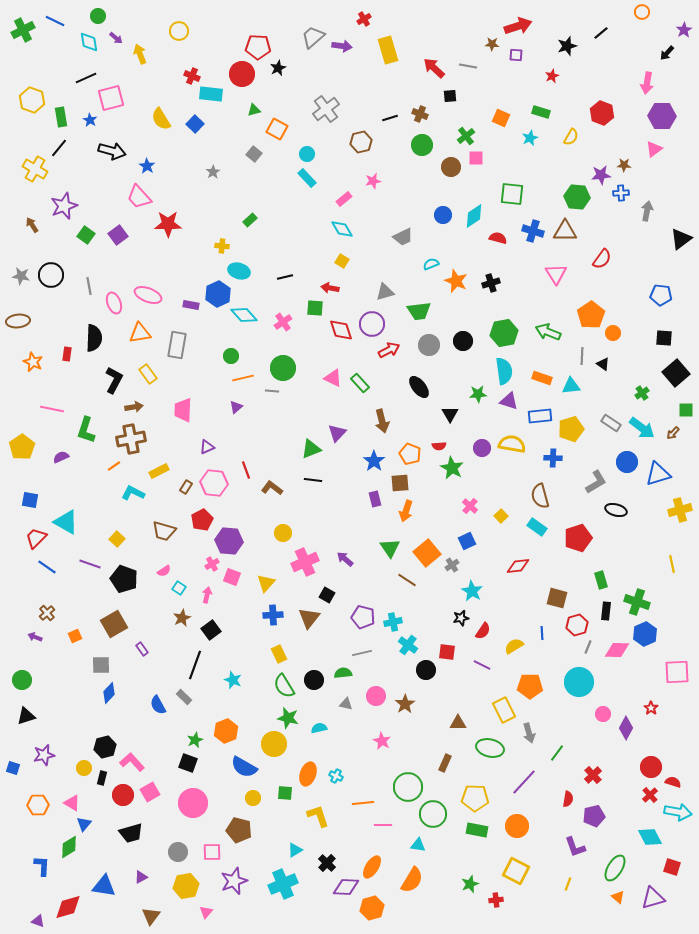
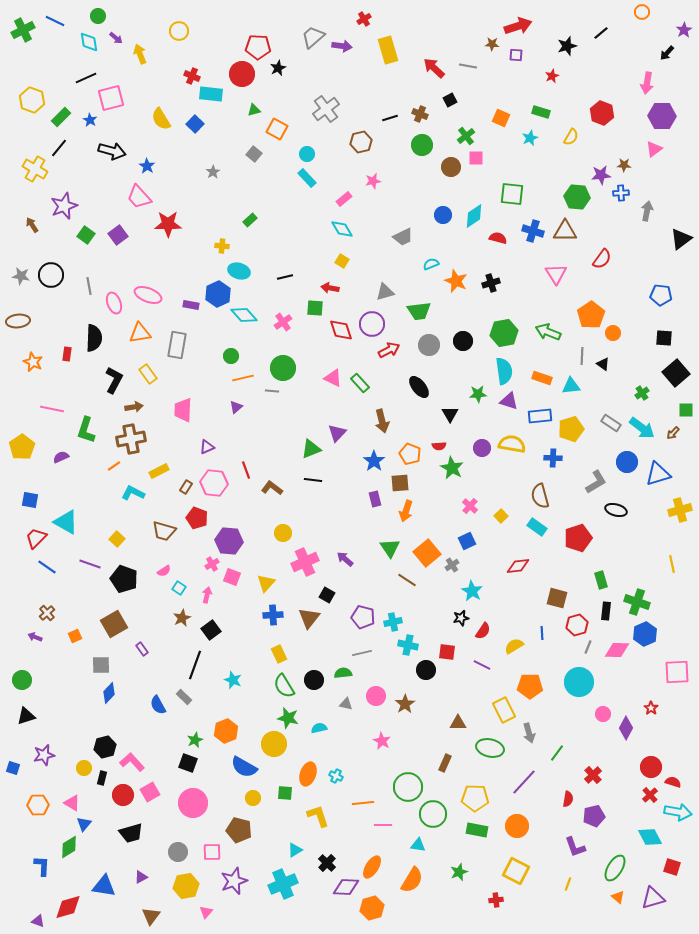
black square at (450, 96): moved 4 px down; rotated 24 degrees counterclockwise
green rectangle at (61, 117): rotated 54 degrees clockwise
red pentagon at (202, 520): moved 5 px left, 2 px up; rotated 25 degrees counterclockwise
cyan cross at (408, 645): rotated 24 degrees counterclockwise
green star at (470, 884): moved 11 px left, 12 px up
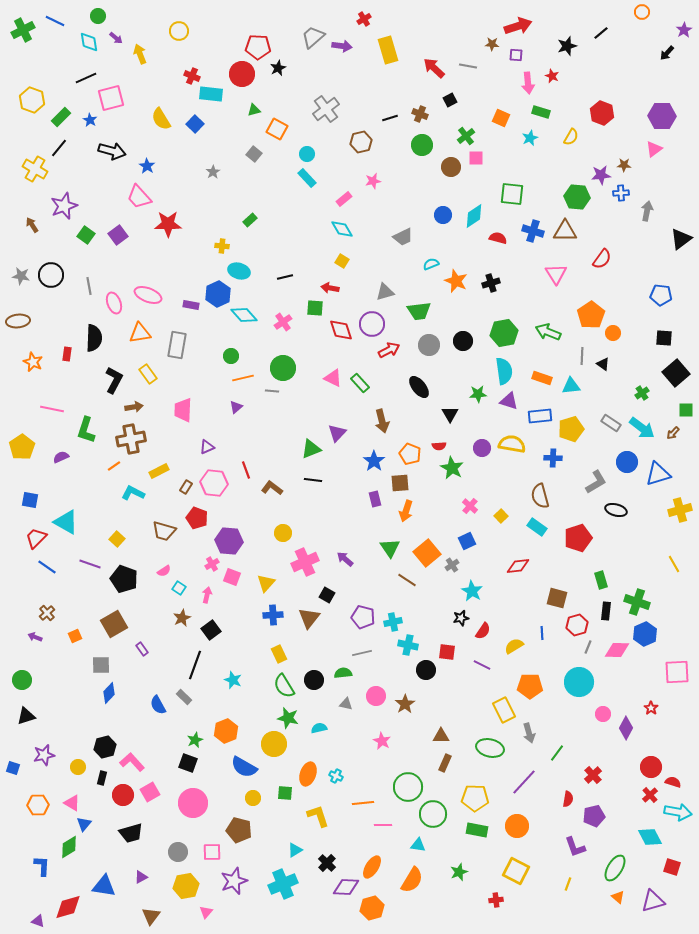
red star at (552, 76): rotated 24 degrees counterclockwise
pink arrow at (647, 83): moved 119 px left; rotated 15 degrees counterclockwise
yellow line at (672, 564): moved 2 px right; rotated 18 degrees counterclockwise
brown triangle at (458, 723): moved 17 px left, 13 px down
yellow circle at (84, 768): moved 6 px left, 1 px up
purple triangle at (653, 898): moved 3 px down
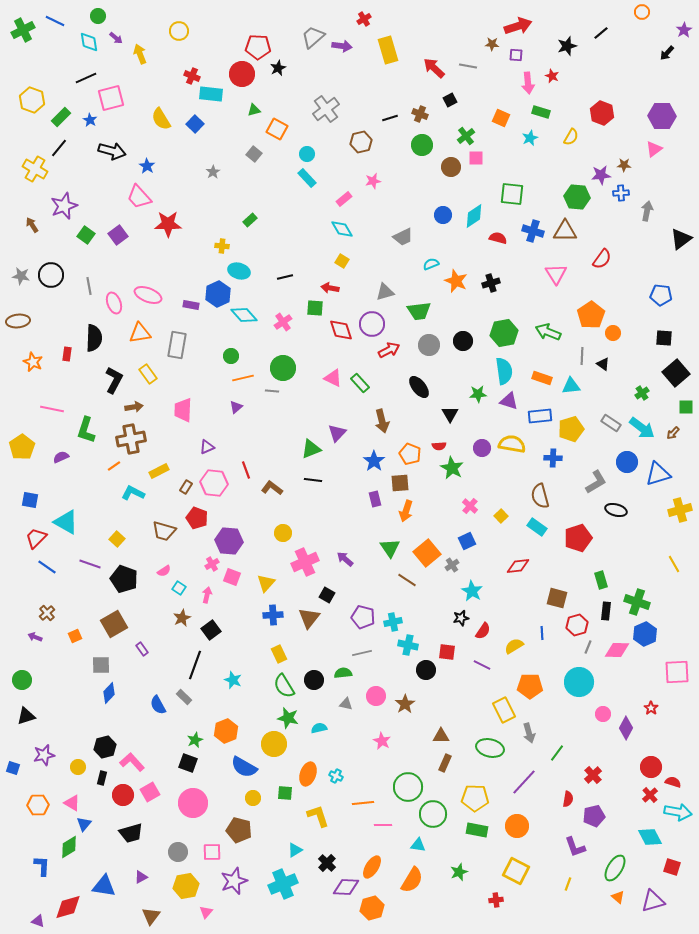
green square at (686, 410): moved 3 px up
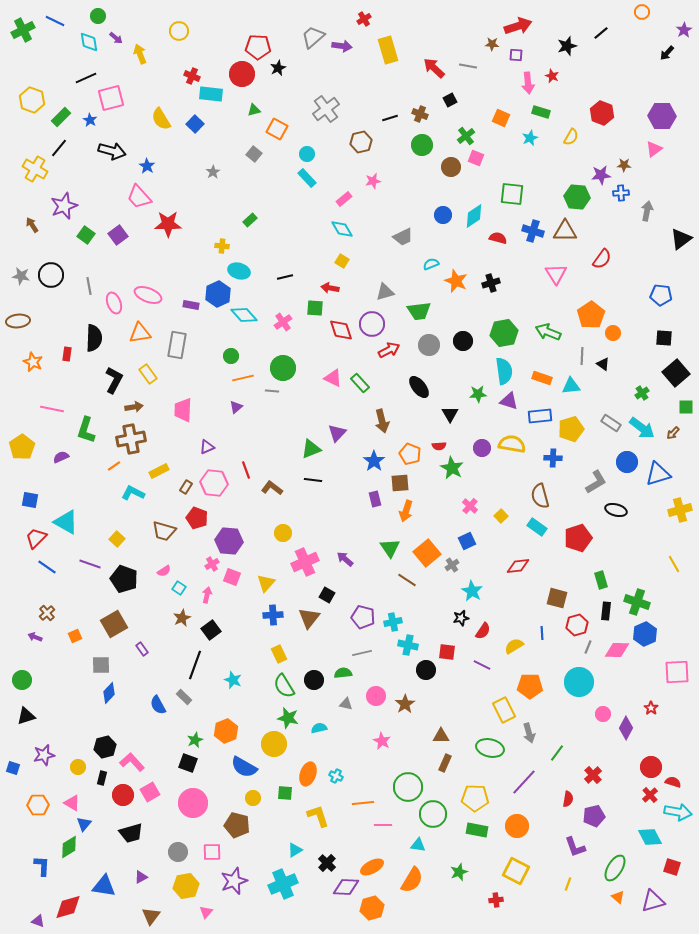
pink square at (476, 158): rotated 21 degrees clockwise
brown pentagon at (239, 830): moved 2 px left, 5 px up
orange ellipse at (372, 867): rotated 30 degrees clockwise
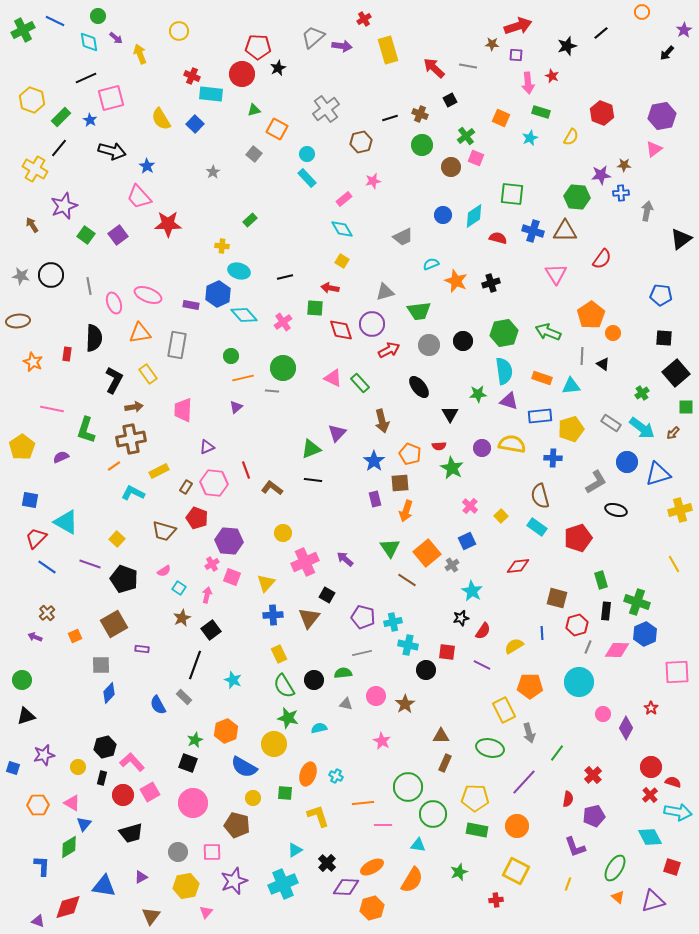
purple hexagon at (662, 116): rotated 12 degrees counterclockwise
purple rectangle at (142, 649): rotated 48 degrees counterclockwise
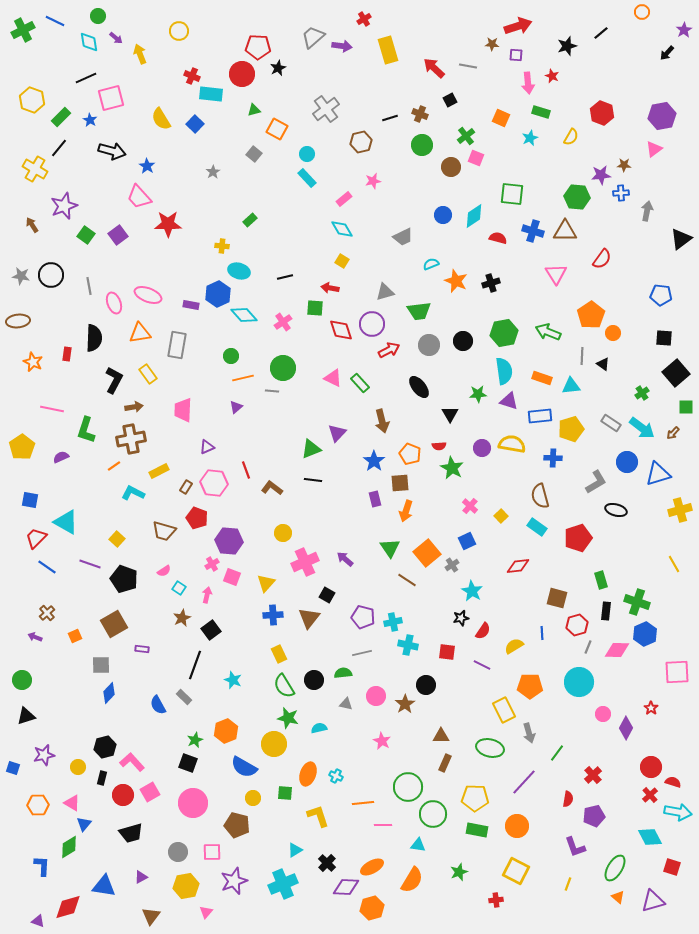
black circle at (426, 670): moved 15 px down
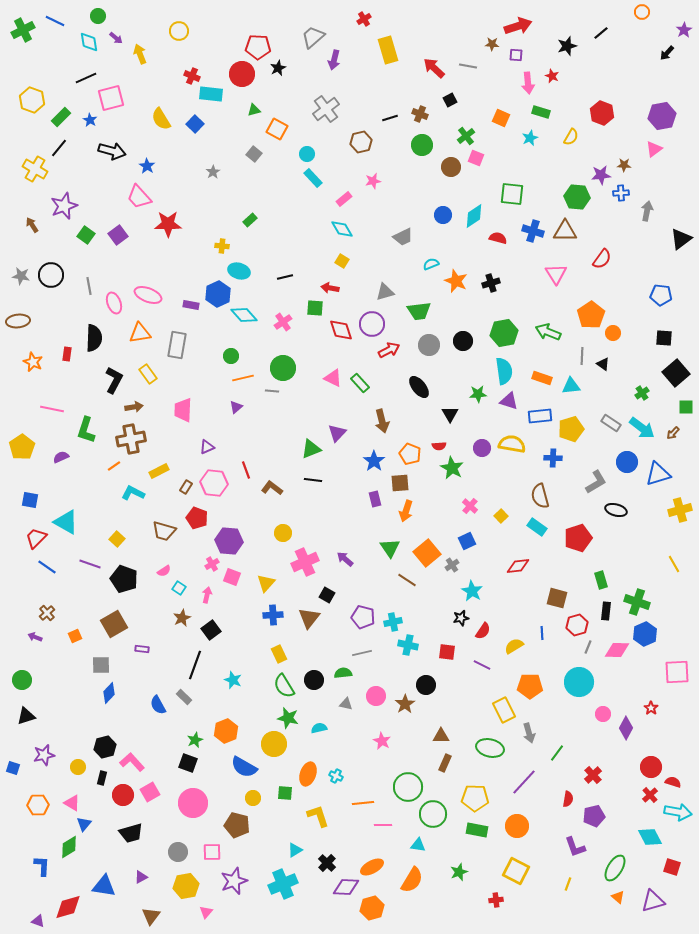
purple arrow at (342, 46): moved 8 px left, 14 px down; rotated 96 degrees clockwise
cyan rectangle at (307, 178): moved 6 px right
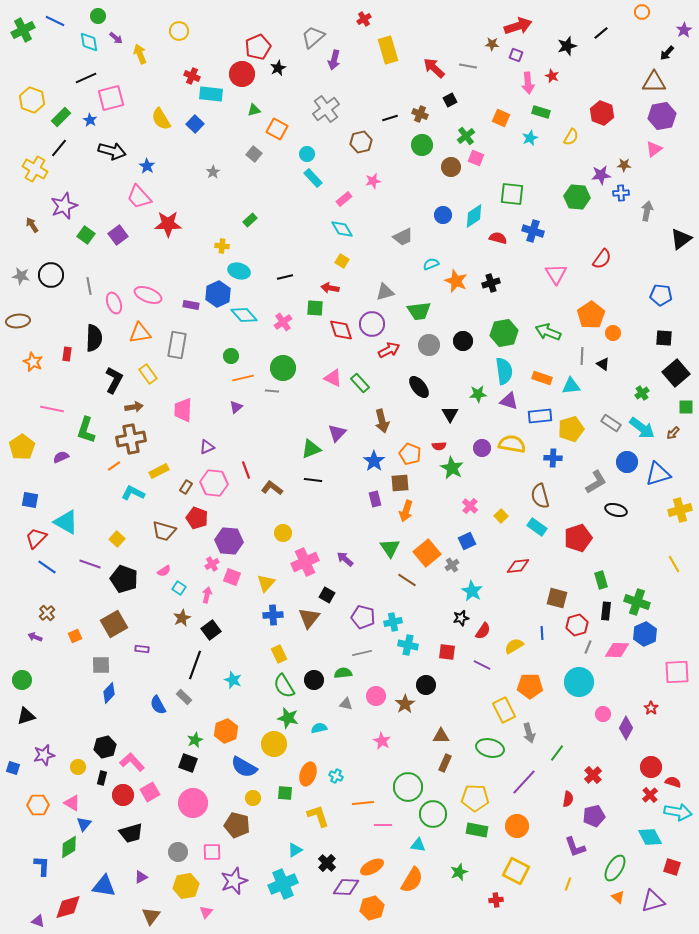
red pentagon at (258, 47): rotated 25 degrees counterclockwise
purple square at (516, 55): rotated 16 degrees clockwise
brown triangle at (565, 231): moved 89 px right, 149 px up
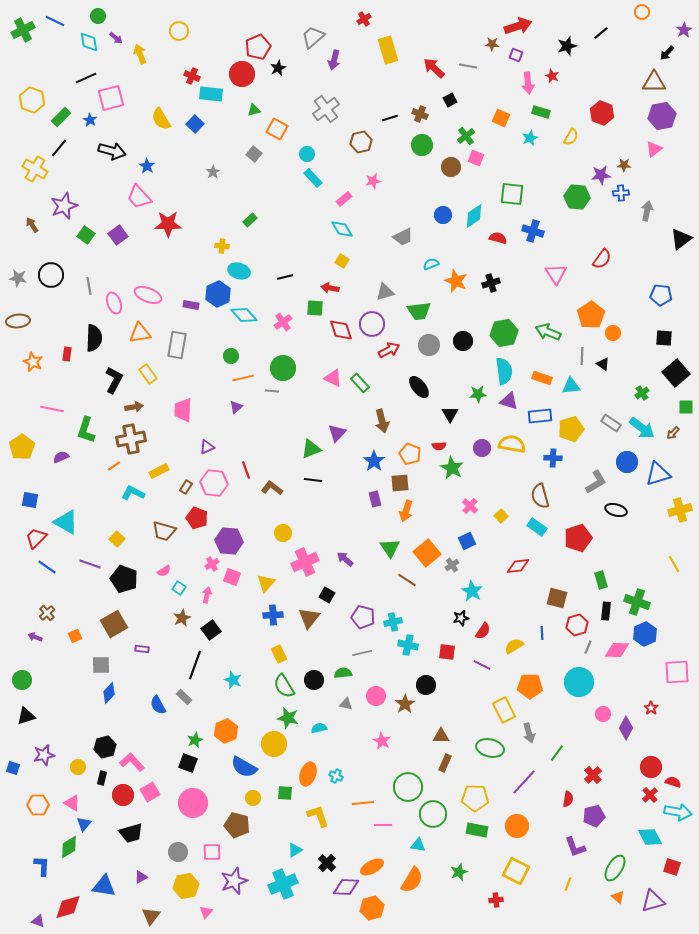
gray star at (21, 276): moved 3 px left, 2 px down
